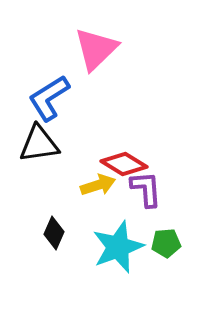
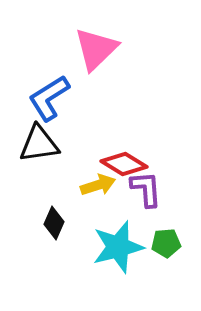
black diamond: moved 10 px up
cyan star: rotated 6 degrees clockwise
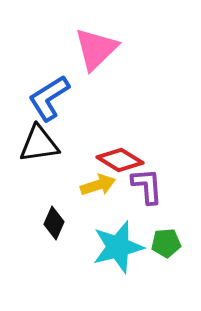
red diamond: moved 4 px left, 4 px up
purple L-shape: moved 1 px right, 3 px up
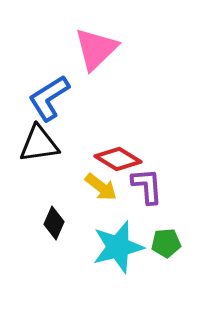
red diamond: moved 2 px left, 1 px up
yellow arrow: moved 3 px right, 2 px down; rotated 56 degrees clockwise
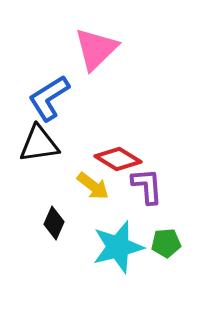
yellow arrow: moved 8 px left, 1 px up
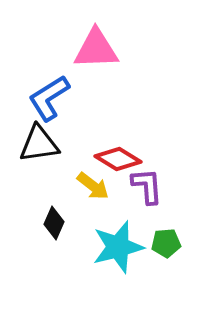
pink triangle: rotated 42 degrees clockwise
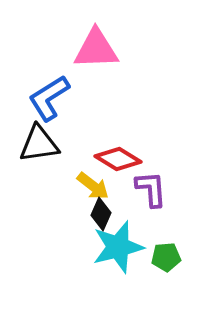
purple L-shape: moved 4 px right, 3 px down
black diamond: moved 47 px right, 9 px up
green pentagon: moved 14 px down
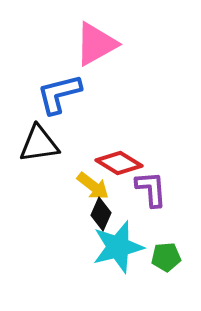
pink triangle: moved 5 px up; rotated 27 degrees counterclockwise
blue L-shape: moved 10 px right, 4 px up; rotated 18 degrees clockwise
red diamond: moved 1 px right, 4 px down
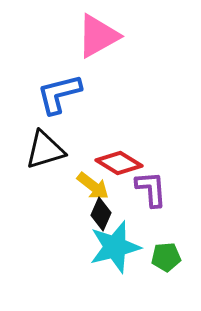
pink triangle: moved 2 px right, 8 px up
black triangle: moved 6 px right, 6 px down; rotated 9 degrees counterclockwise
cyan star: moved 3 px left
